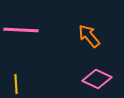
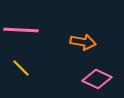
orange arrow: moved 6 px left, 6 px down; rotated 140 degrees clockwise
yellow line: moved 5 px right, 16 px up; rotated 42 degrees counterclockwise
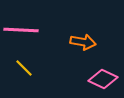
yellow line: moved 3 px right
pink diamond: moved 6 px right
